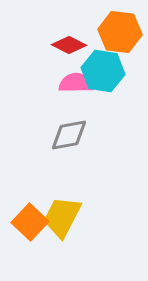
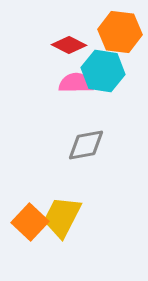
gray diamond: moved 17 px right, 10 px down
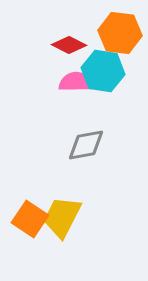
orange hexagon: moved 1 px down
pink semicircle: moved 1 px up
orange square: moved 3 px up; rotated 9 degrees counterclockwise
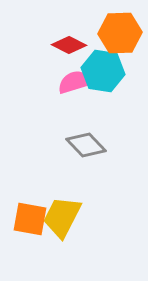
orange hexagon: rotated 9 degrees counterclockwise
pink semicircle: moved 1 px left; rotated 16 degrees counterclockwise
gray diamond: rotated 57 degrees clockwise
orange square: rotated 24 degrees counterclockwise
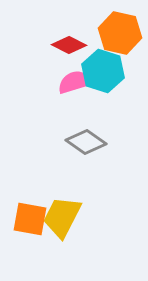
orange hexagon: rotated 15 degrees clockwise
cyan hexagon: rotated 9 degrees clockwise
gray diamond: moved 3 px up; rotated 12 degrees counterclockwise
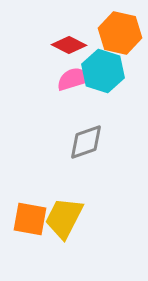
pink semicircle: moved 1 px left, 3 px up
gray diamond: rotated 54 degrees counterclockwise
yellow trapezoid: moved 2 px right, 1 px down
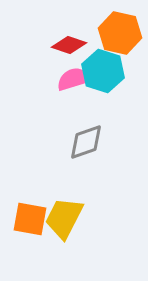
red diamond: rotated 8 degrees counterclockwise
